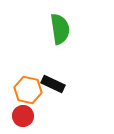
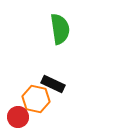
orange hexagon: moved 8 px right, 9 px down
red circle: moved 5 px left, 1 px down
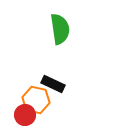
orange hexagon: moved 1 px down
red circle: moved 7 px right, 2 px up
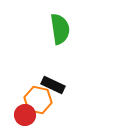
black rectangle: moved 1 px down
orange hexagon: moved 2 px right
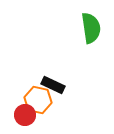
green semicircle: moved 31 px right, 1 px up
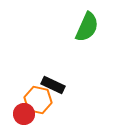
green semicircle: moved 4 px left, 1 px up; rotated 32 degrees clockwise
red circle: moved 1 px left, 1 px up
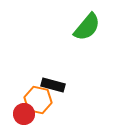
green semicircle: rotated 16 degrees clockwise
black rectangle: rotated 10 degrees counterclockwise
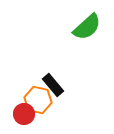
green semicircle: rotated 8 degrees clockwise
black rectangle: rotated 35 degrees clockwise
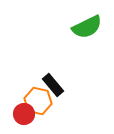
green semicircle: rotated 16 degrees clockwise
orange hexagon: moved 1 px down
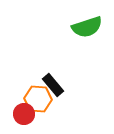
green semicircle: rotated 8 degrees clockwise
orange hexagon: moved 2 px up; rotated 8 degrees counterclockwise
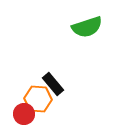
black rectangle: moved 1 px up
